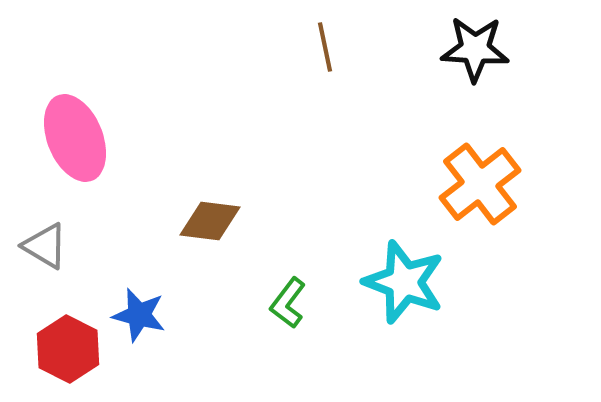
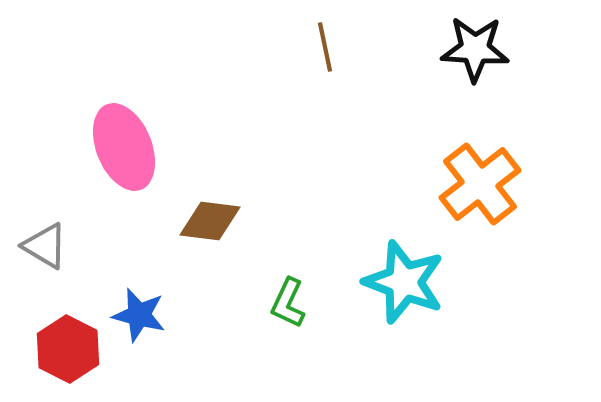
pink ellipse: moved 49 px right, 9 px down
green L-shape: rotated 12 degrees counterclockwise
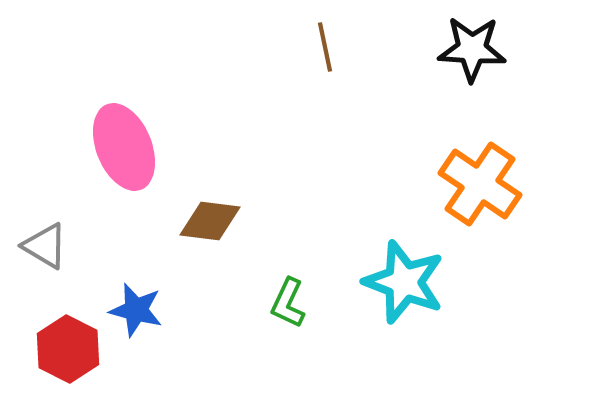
black star: moved 3 px left
orange cross: rotated 18 degrees counterclockwise
blue star: moved 3 px left, 5 px up
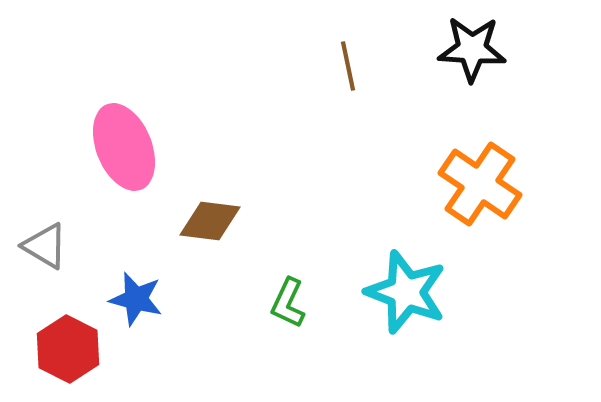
brown line: moved 23 px right, 19 px down
cyan star: moved 2 px right, 10 px down
blue star: moved 11 px up
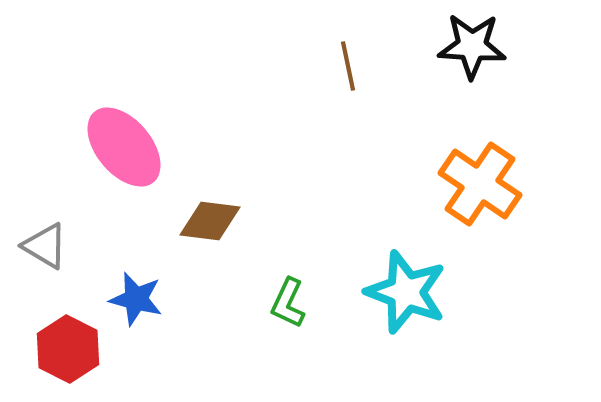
black star: moved 3 px up
pink ellipse: rotated 18 degrees counterclockwise
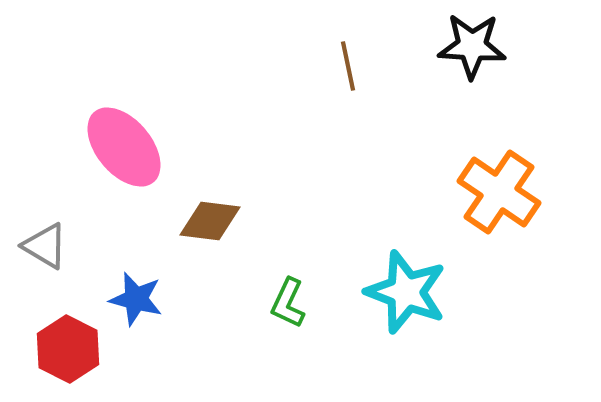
orange cross: moved 19 px right, 8 px down
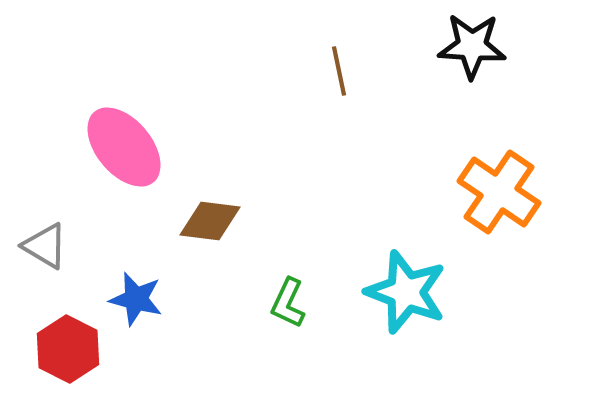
brown line: moved 9 px left, 5 px down
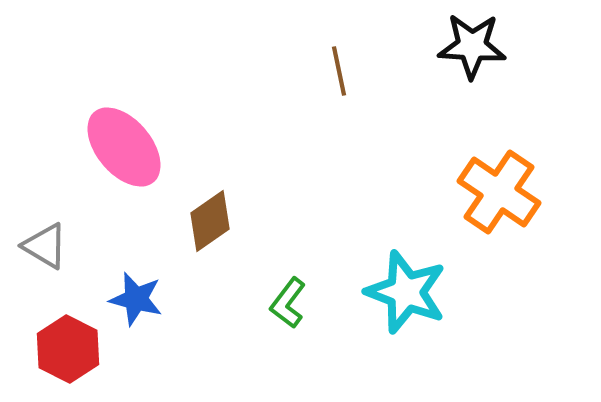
brown diamond: rotated 42 degrees counterclockwise
green L-shape: rotated 12 degrees clockwise
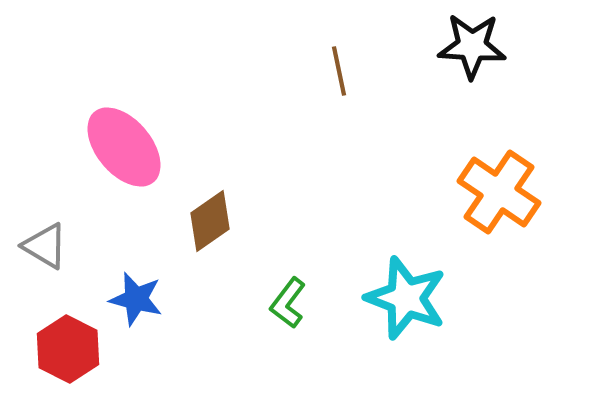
cyan star: moved 6 px down
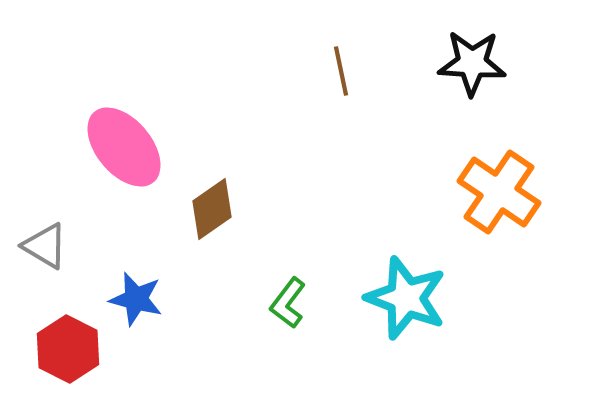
black star: moved 17 px down
brown line: moved 2 px right
brown diamond: moved 2 px right, 12 px up
